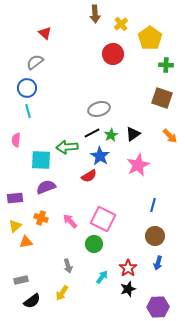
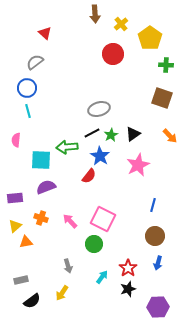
red semicircle: rotated 21 degrees counterclockwise
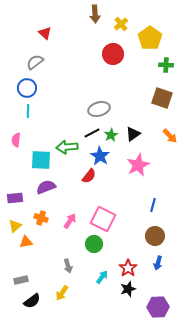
cyan line: rotated 16 degrees clockwise
pink arrow: rotated 77 degrees clockwise
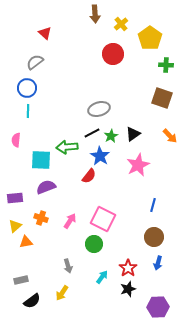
green star: moved 1 px down
brown circle: moved 1 px left, 1 px down
